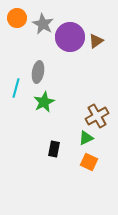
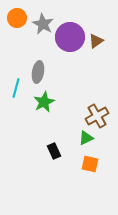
black rectangle: moved 2 px down; rotated 35 degrees counterclockwise
orange square: moved 1 px right, 2 px down; rotated 12 degrees counterclockwise
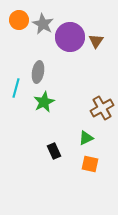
orange circle: moved 2 px right, 2 px down
brown triangle: rotated 21 degrees counterclockwise
brown cross: moved 5 px right, 8 px up
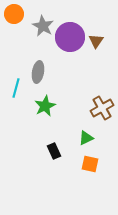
orange circle: moved 5 px left, 6 px up
gray star: moved 2 px down
green star: moved 1 px right, 4 px down
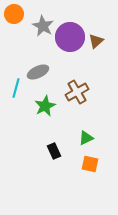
brown triangle: rotated 14 degrees clockwise
gray ellipse: rotated 55 degrees clockwise
brown cross: moved 25 px left, 16 px up
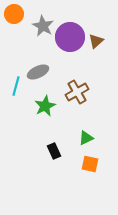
cyan line: moved 2 px up
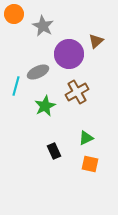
purple circle: moved 1 px left, 17 px down
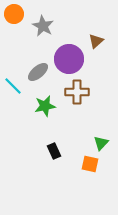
purple circle: moved 5 px down
gray ellipse: rotated 15 degrees counterclockwise
cyan line: moved 3 px left; rotated 60 degrees counterclockwise
brown cross: rotated 30 degrees clockwise
green star: rotated 15 degrees clockwise
green triangle: moved 15 px right, 5 px down; rotated 21 degrees counterclockwise
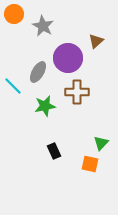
purple circle: moved 1 px left, 1 px up
gray ellipse: rotated 20 degrees counterclockwise
